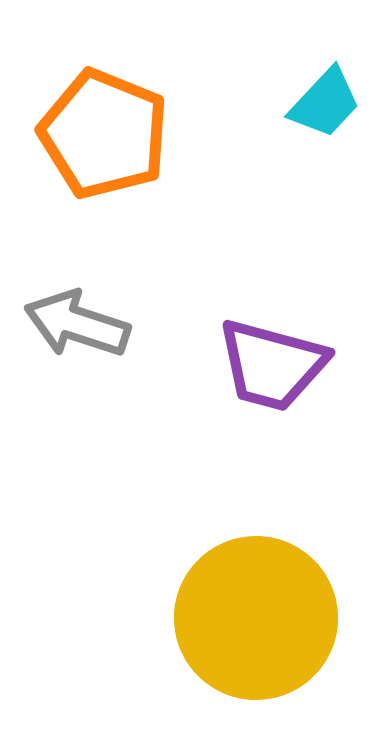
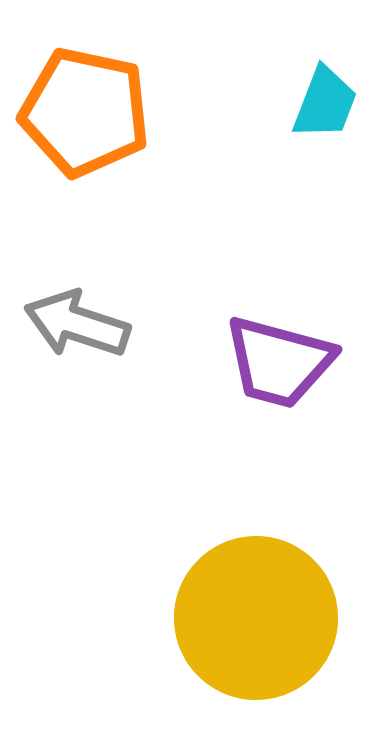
cyan trapezoid: rotated 22 degrees counterclockwise
orange pentagon: moved 19 px left, 22 px up; rotated 10 degrees counterclockwise
purple trapezoid: moved 7 px right, 3 px up
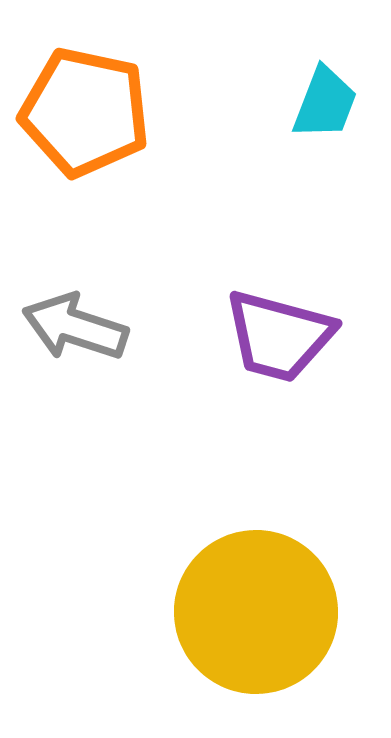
gray arrow: moved 2 px left, 3 px down
purple trapezoid: moved 26 px up
yellow circle: moved 6 px up
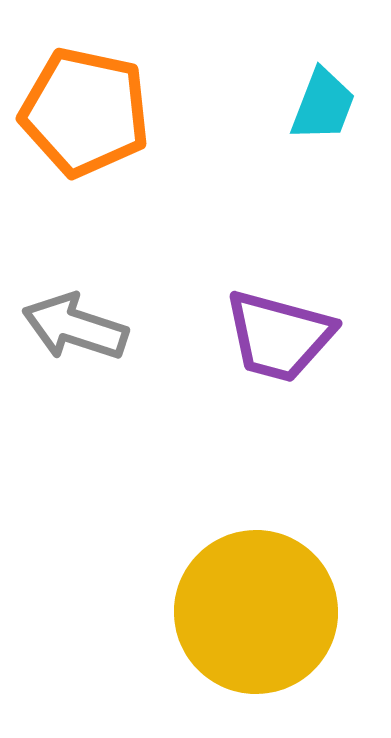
cyan trapezoid: moved 2 px left, 2 px down
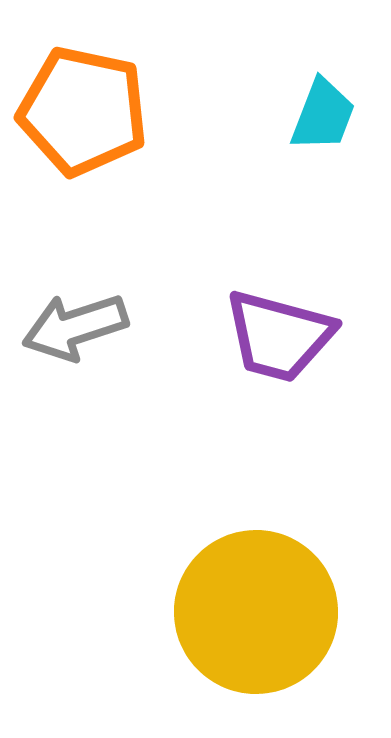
cyan trapezoid: moved 10 px down
orange pentagon: moved 2 px left, 1 px up
gray arrow: rotated 36 degrees counterclockwise
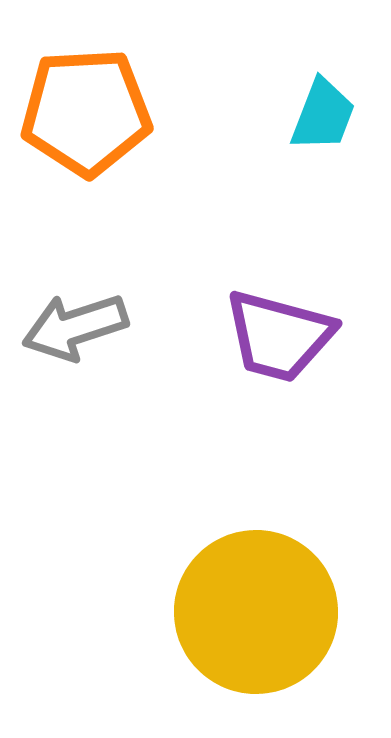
orange pentagon: moved 3 px right, 1 px down; rotated 15 degrees counterclockwise
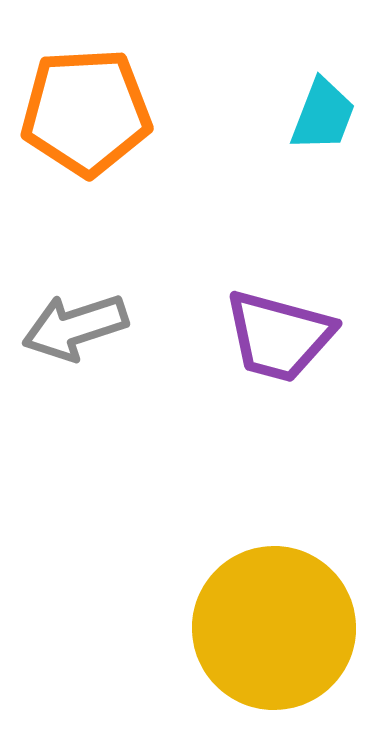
yellow circle: moved 18 px right, 16 px down
